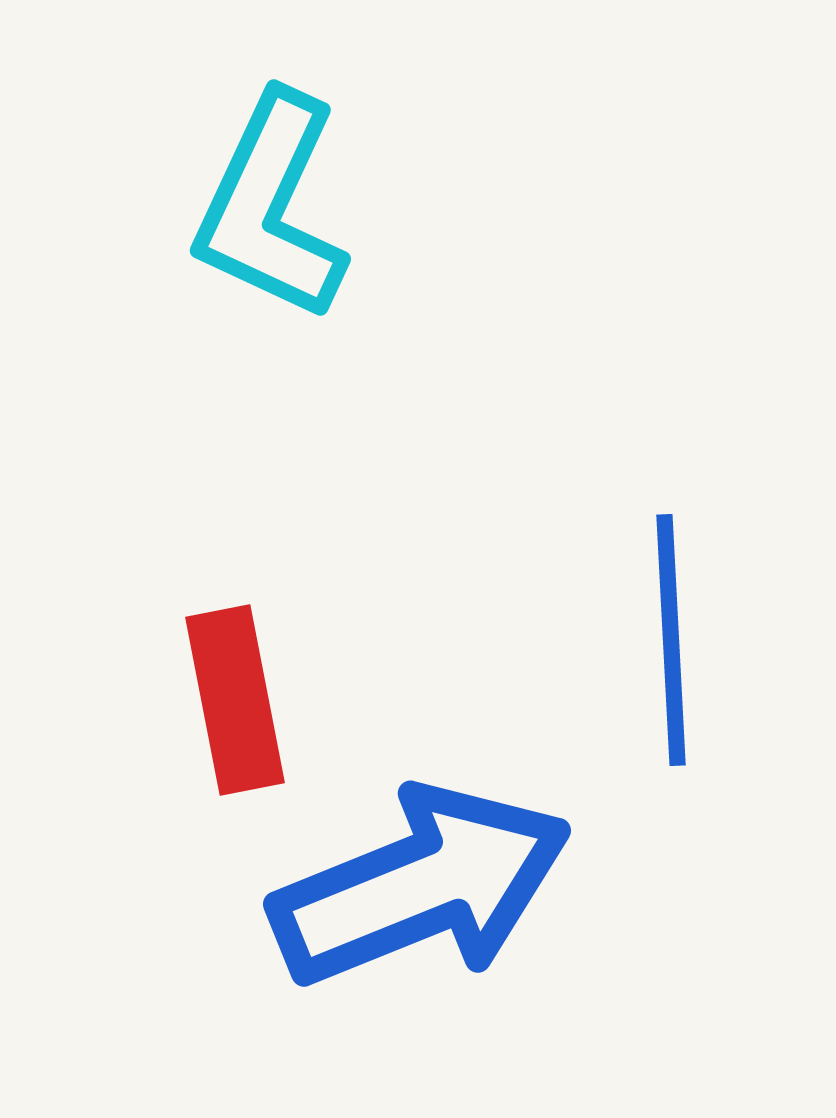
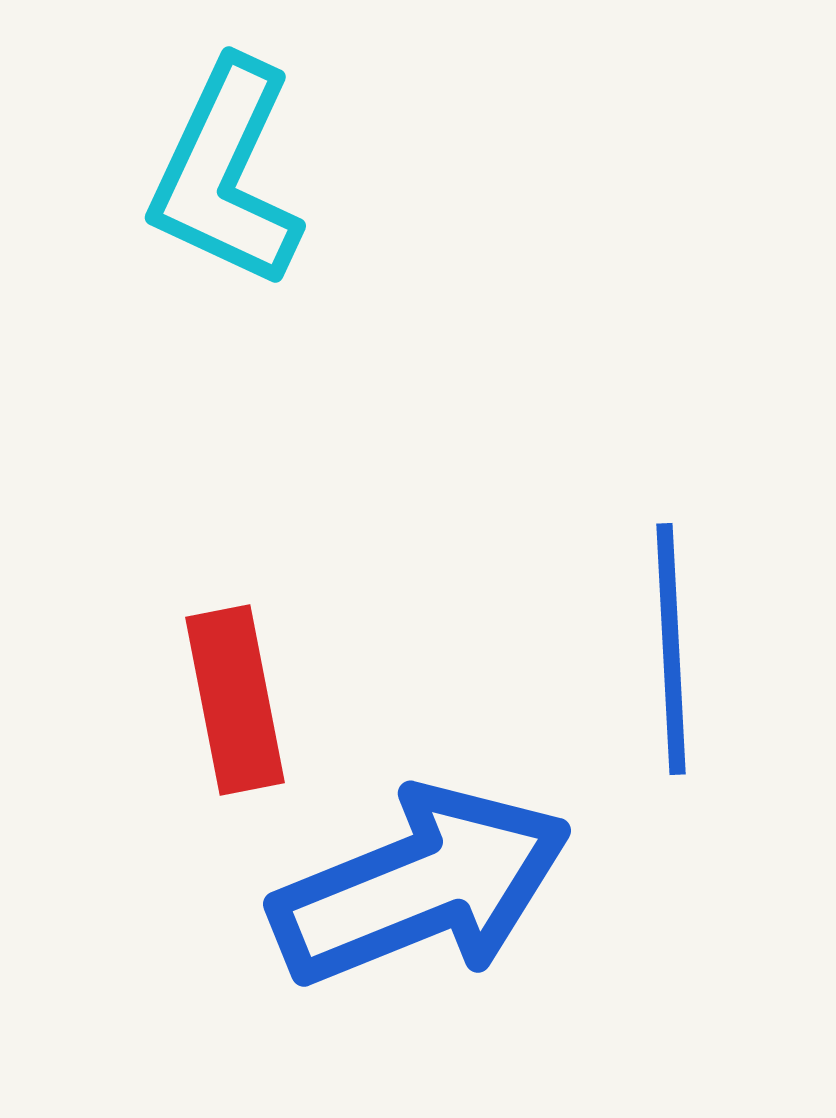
cyan L-shape: moved 45 px left, 33 px up
blue line: moved 9 px down
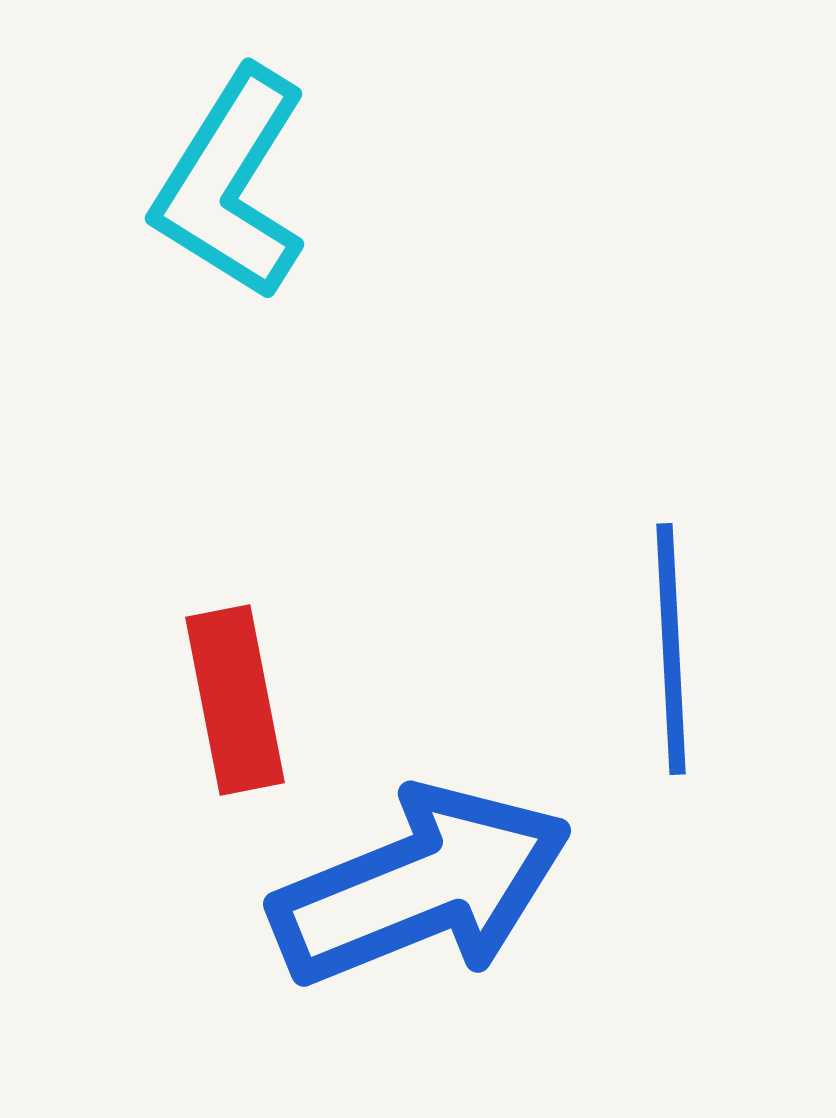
cyan L-shape: moved 5 px right, 10 px down; rotated 7 degrees clockwise
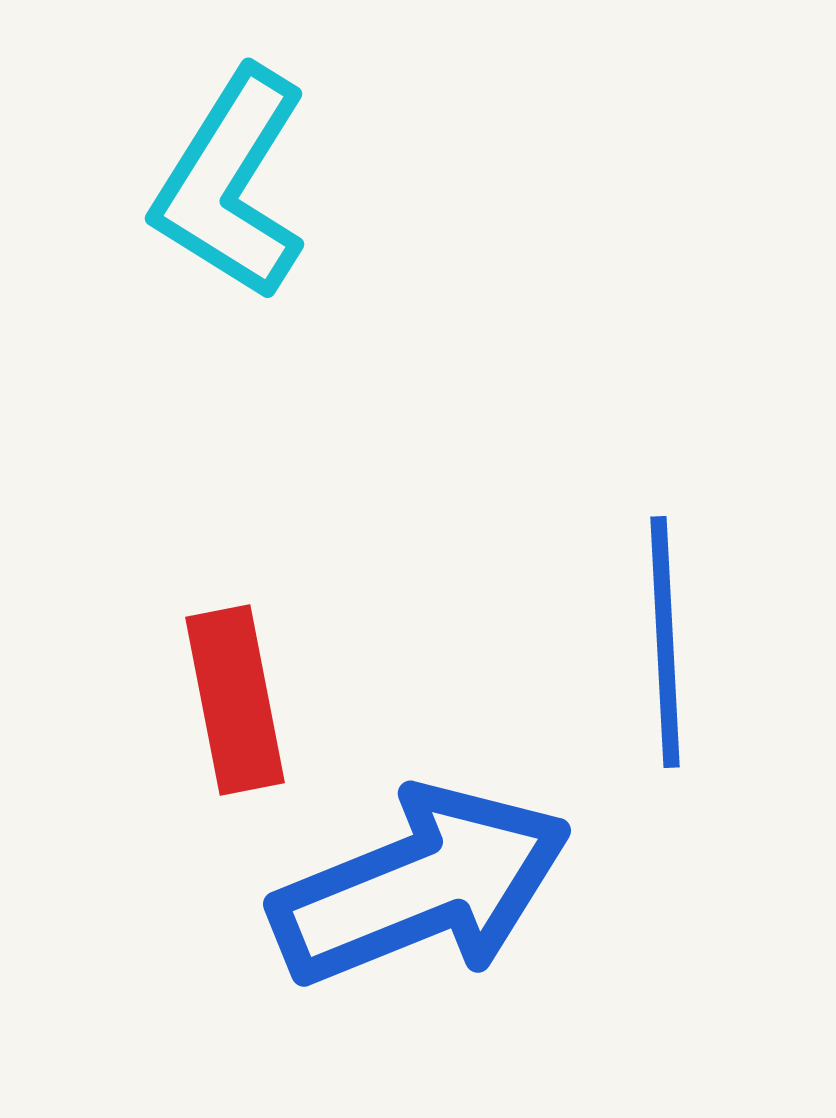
blue line: moved 6 px left, 7 px up
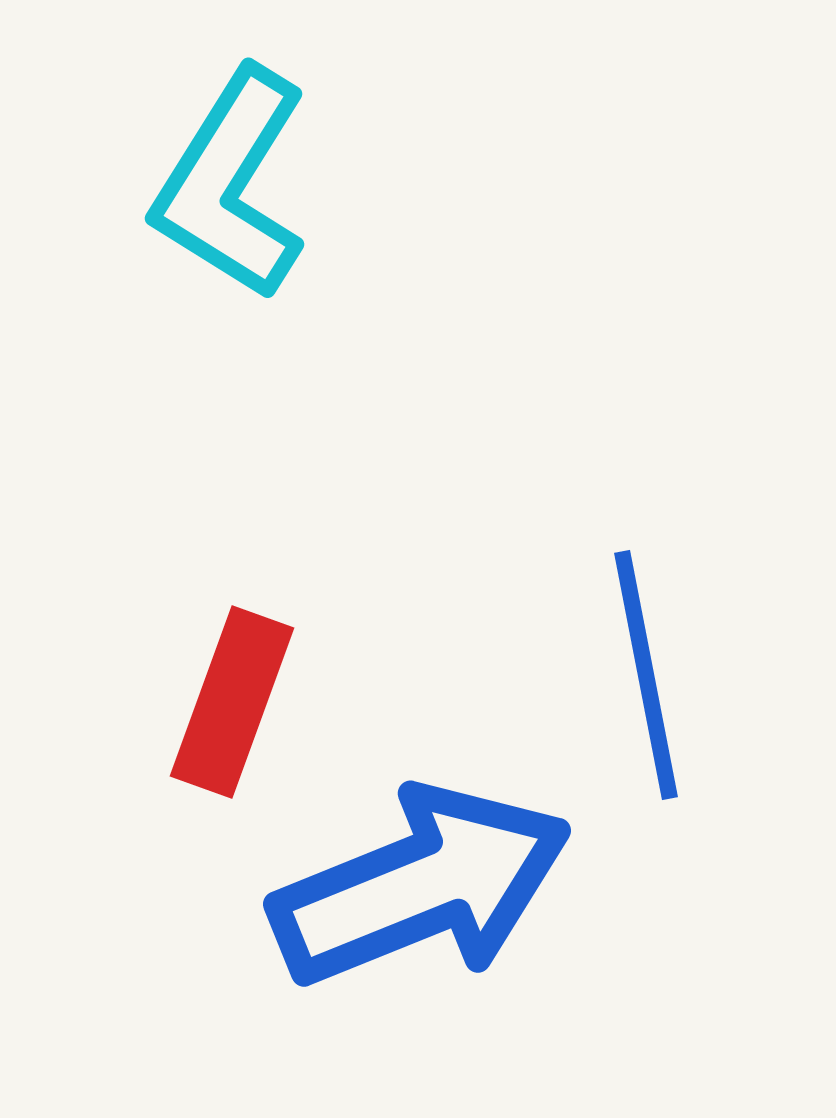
blue line: moved 19 px left, 33 px down; rotated 8 degrees counterclockwise
red rectangle: moved 3 px left, 2 px down; rotated 31 degrees clockwise
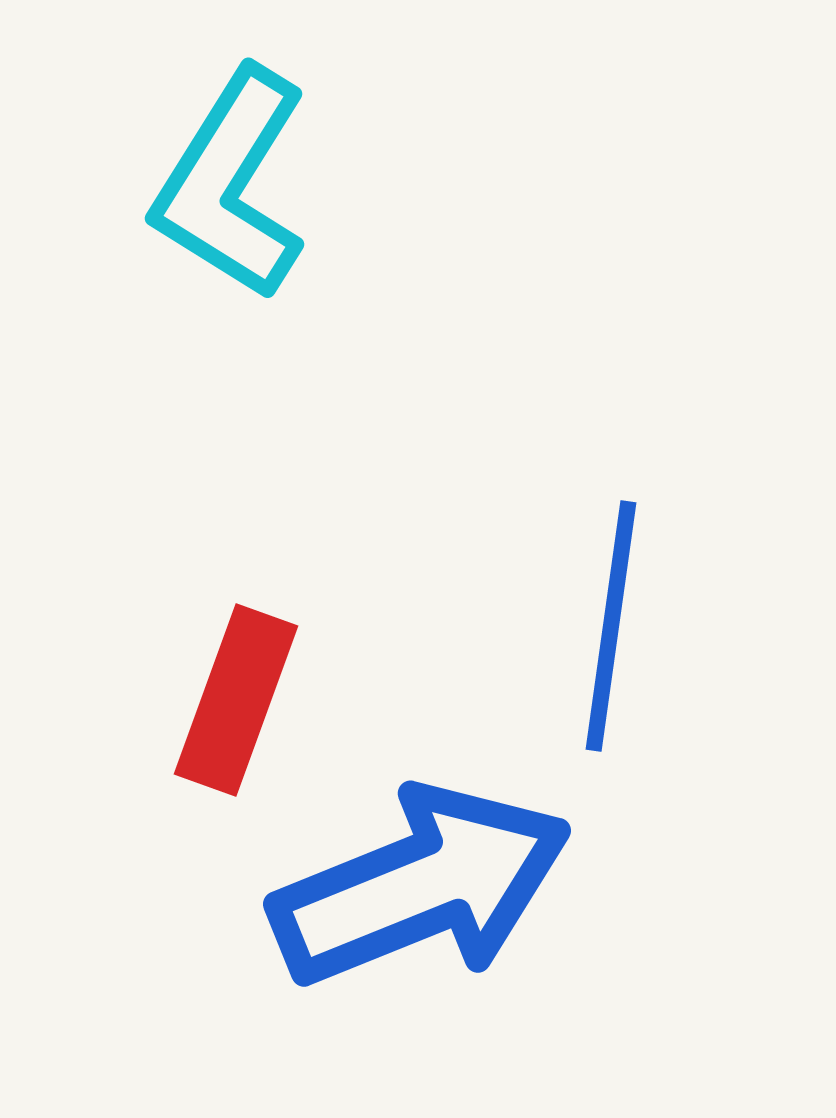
blue line: moved 35 px left, 49 px up; rotated 19 degrees clockwise
red rectangle: moved 4 px right, 2 px up
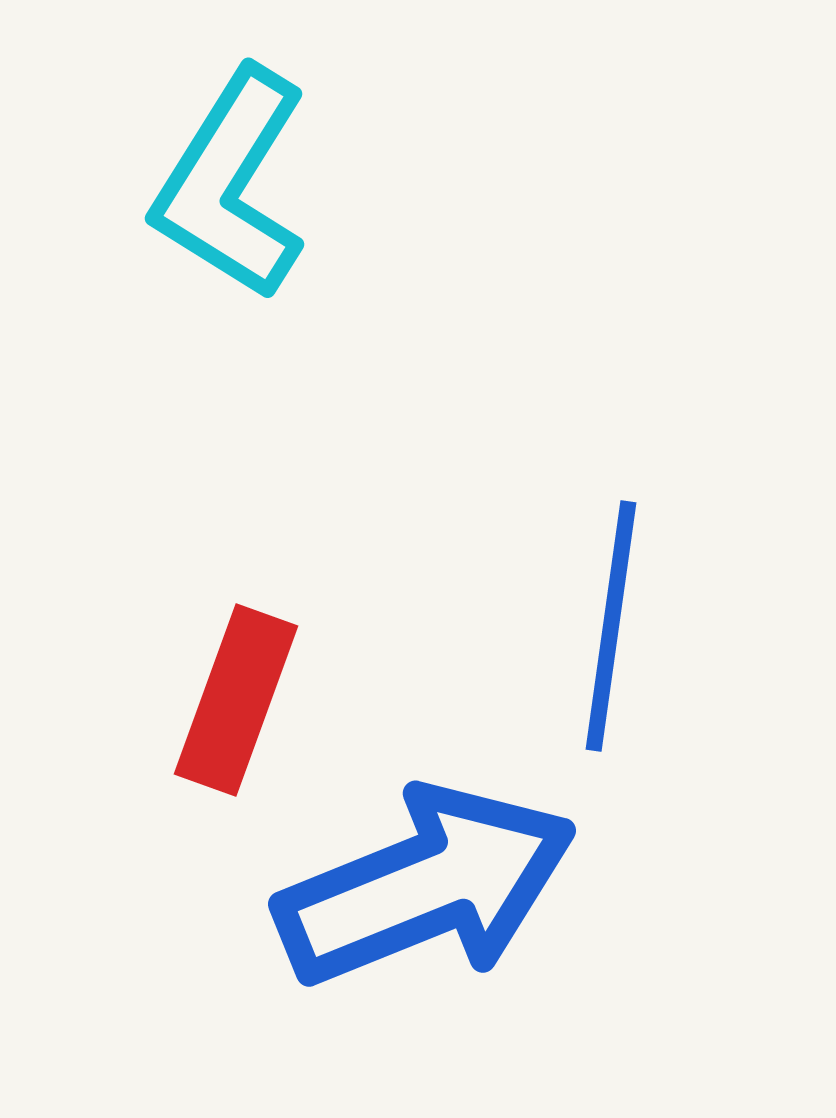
blue arrow: moved 5 px right
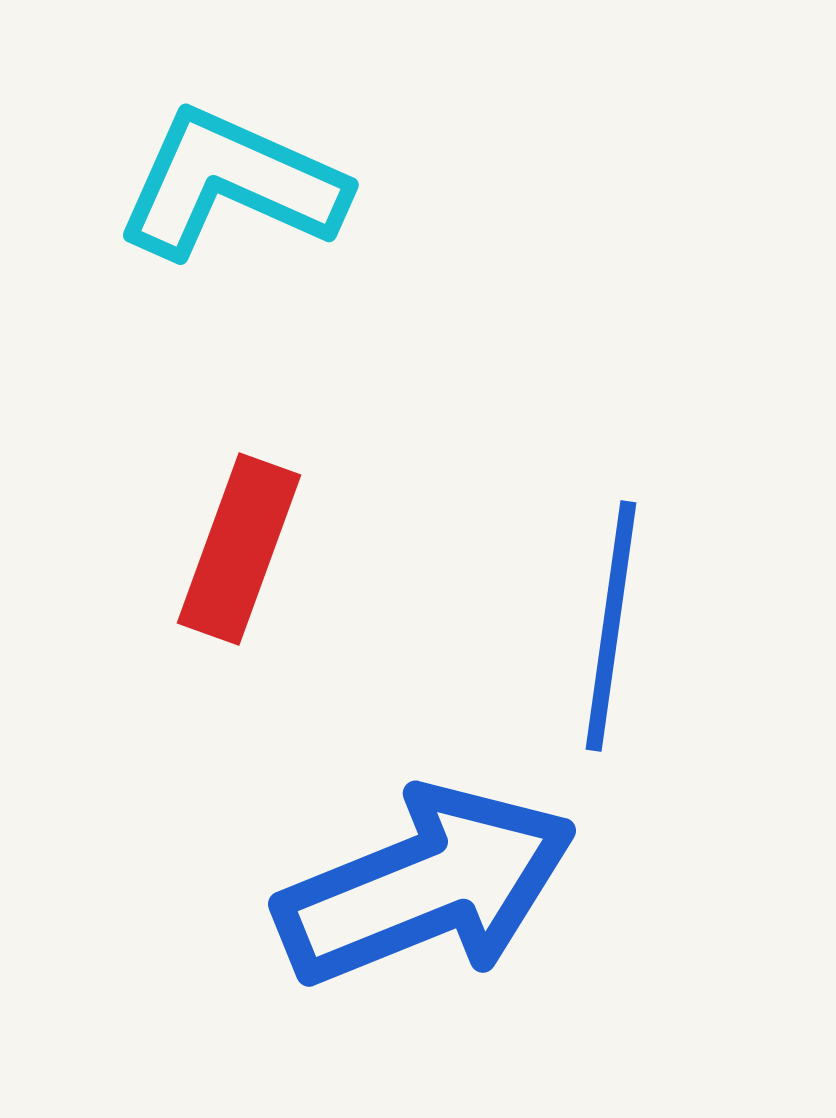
cyan L-shape: rotated 82 degrees clockwise
red rectangle: moved 3 px right, 151 px up
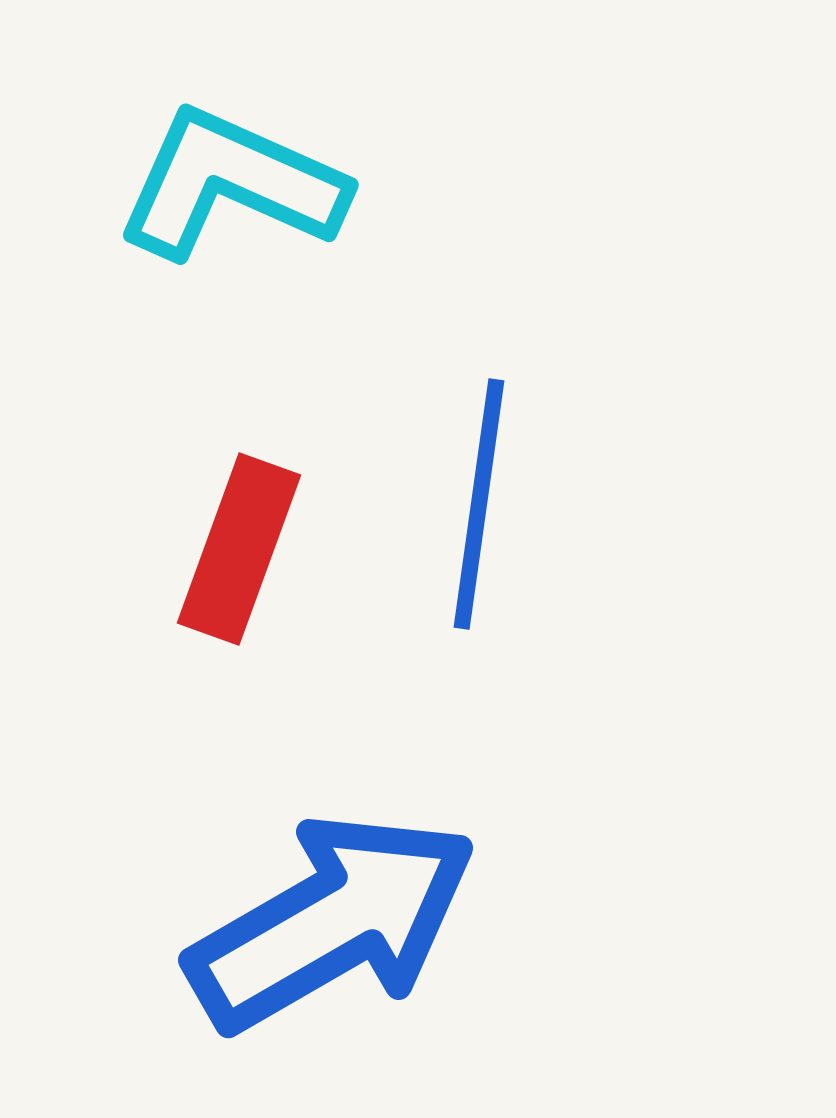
blue line: moved 132 px left, 122 px up
blue arrow: moved 94 px left, 36 px down; rotated 8 degrees counterclockwise
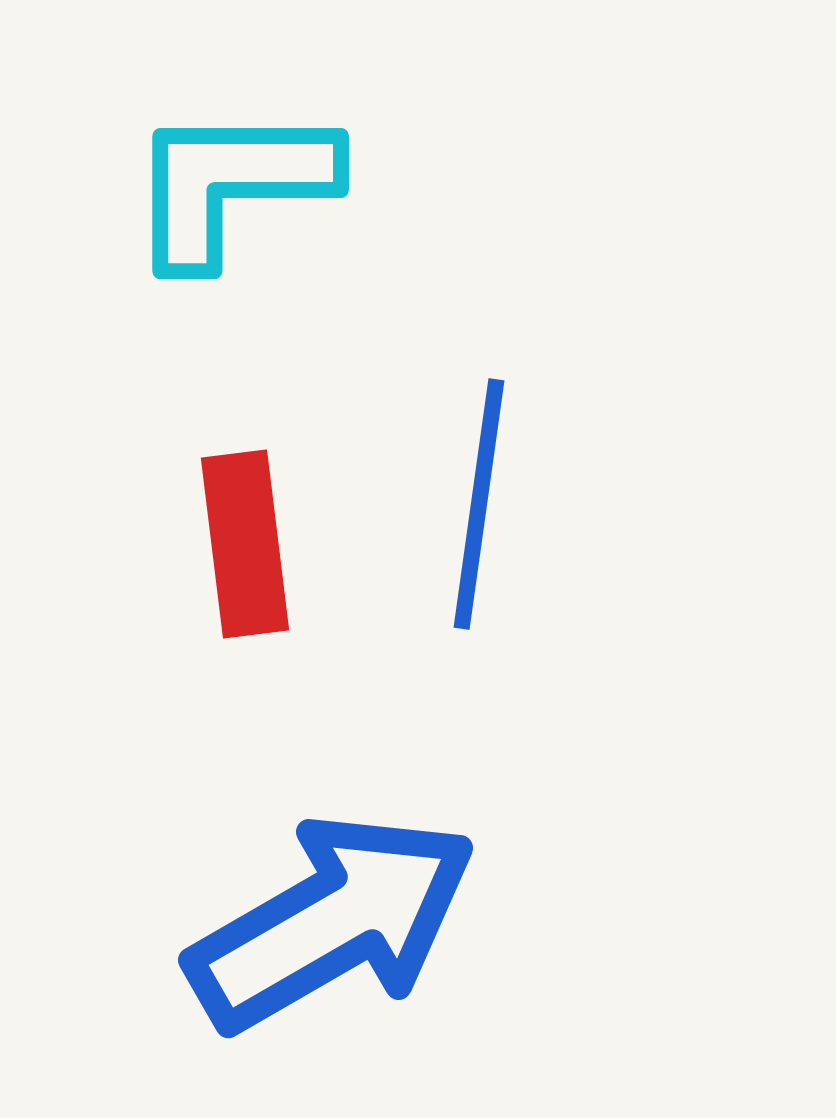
cyan L-shape: rotated 24 degrees counterclockwise
red rectangle: moved 6 px right, 5 px up; rotated 27 degrees counterclockwise
